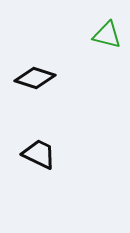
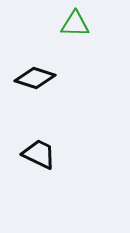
green triangle: moved 32 px left, 11 px up; rotated 12 degrees counterclockwise
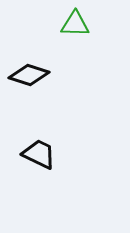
black diamond: moved 6 px left, 3 px up
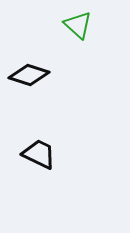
green triangle: moved 3 px right, 1 px down; rotated 40 degrees clockwise
